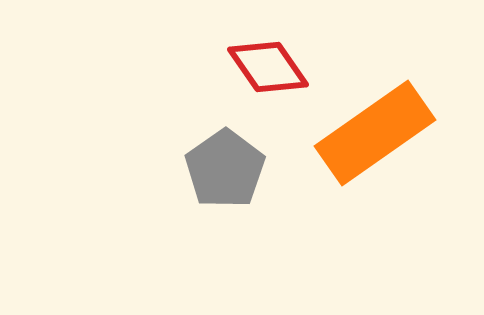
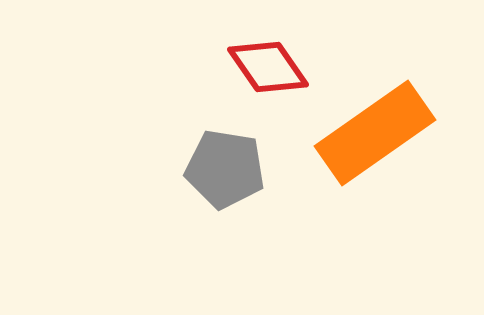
gray pentagon: rotated 28 degrees counterclockwise
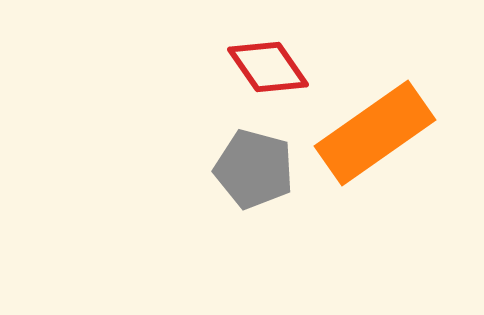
gray pentagon: moved 29 px right; rotated 6 degrees clockwise
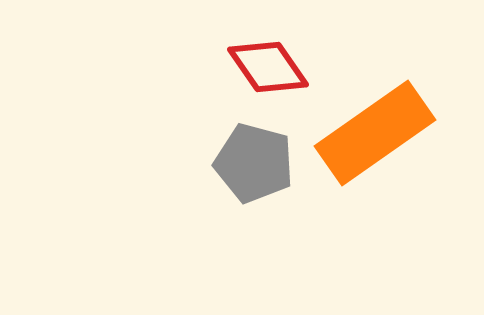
gray pentagon: moved 6 px up
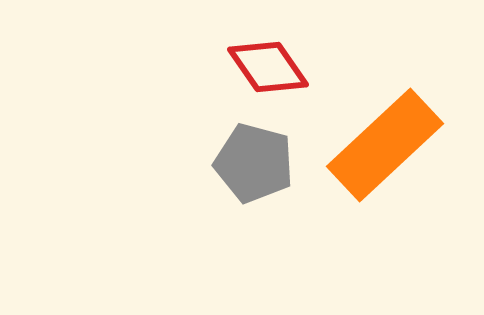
orange rectangle: moved 10 px right, 12 px down; rotated 8 degrees counterclockwise
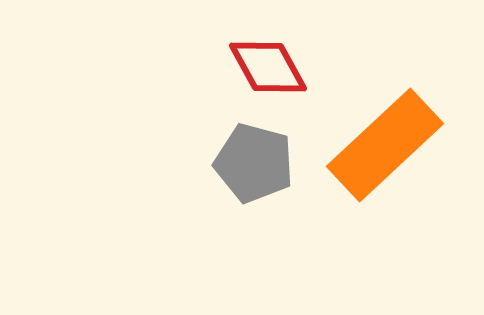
red diamond: rotated 6 degrees clockwise
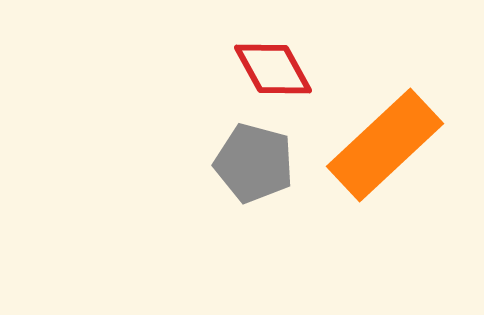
red diamond: moved 5 px right, 2 px down
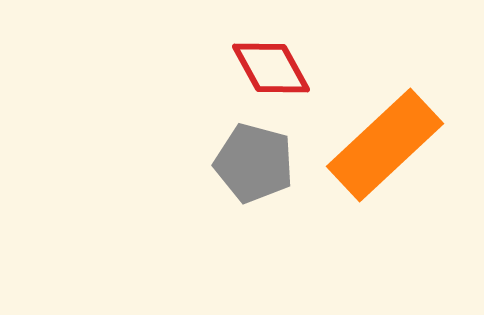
red diamond: moved 2 px left, 1 px up
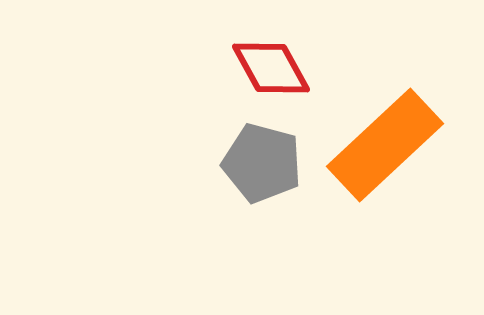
gray pentagon: moved 8 px right
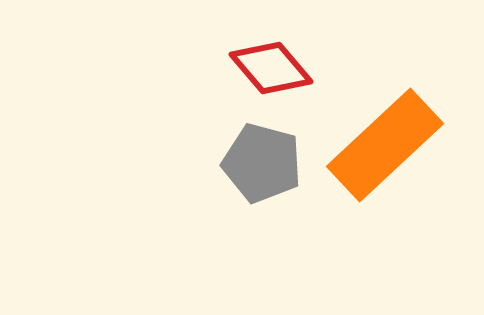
red diamond: rotated 12 degrees counterclockwise
